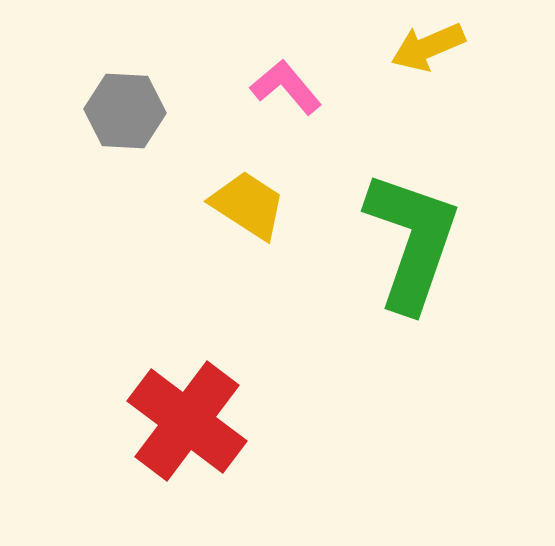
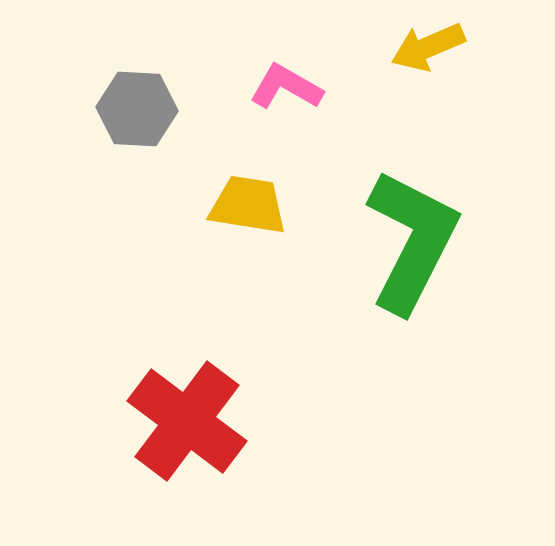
pink L-shape: rotated 20 degrees counterclockwise
gray hexagon: moved 12 px right, 2 px up
yellow trapezoid: rotated 24 degrees counterclockwise
green L-shape: rotated 8 degrees clockwise
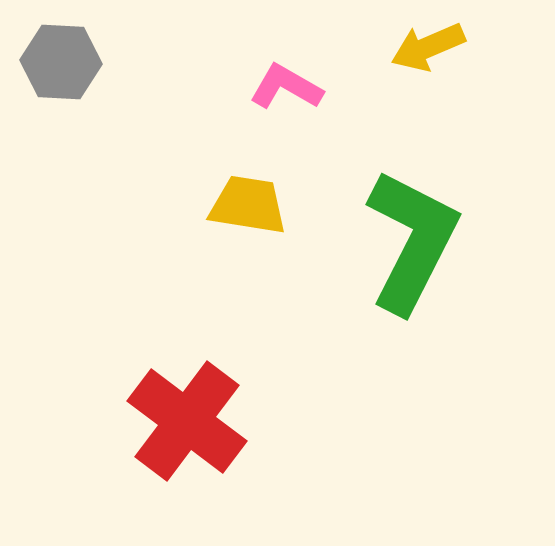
gray hexagon: moved 76 px left, 47 px up
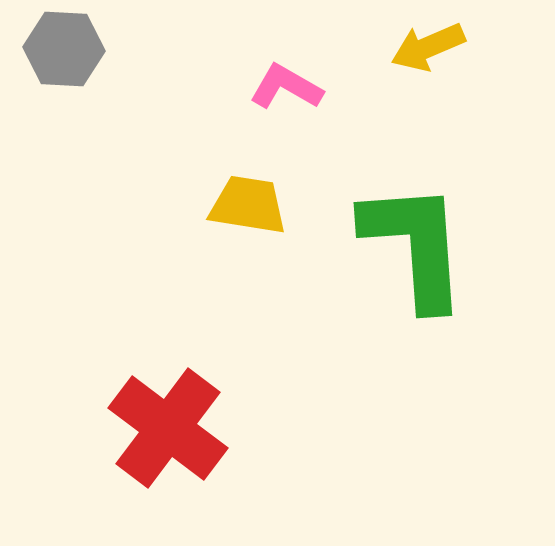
gray hexagon: moved 3 px right, 13 px up
green L-shape: moved 3 px right, 4 px down; rotated 31 degrees counterclockwise
red cross: moved 19 px left, 7 px down
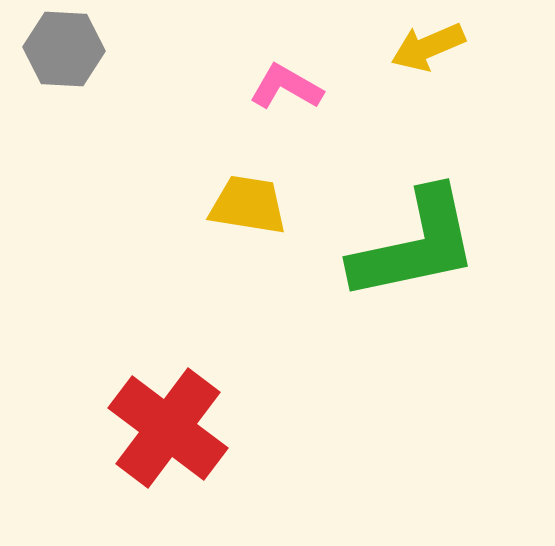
green L-shape: rotated 82 degrees clockwise
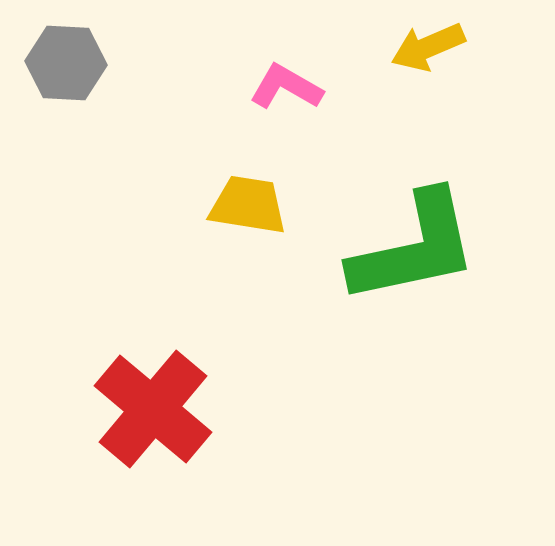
gray hexagon: moved 2 px right, 14 px down
green L-shape: moved 1 px left, 3 px down
red cross: moved 15 px left, 19 px up; rotated 3 degrees clockwise
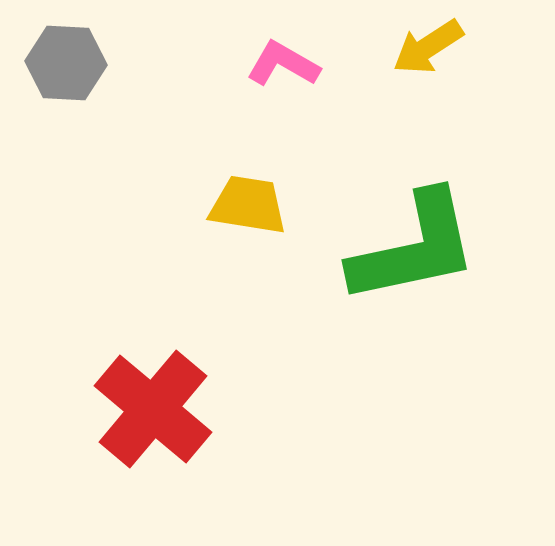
yellow arrow: rotated 10 degrees counterclockwise
pink L-shape: moved 3 px left, 23 px up
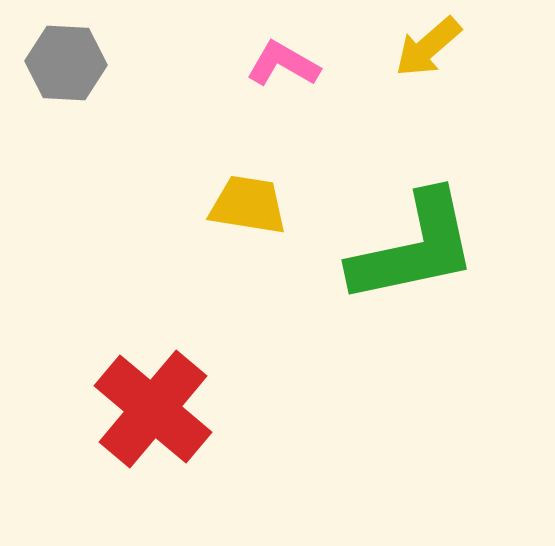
yellow arrow: rotated 8 degrees counterclockwise
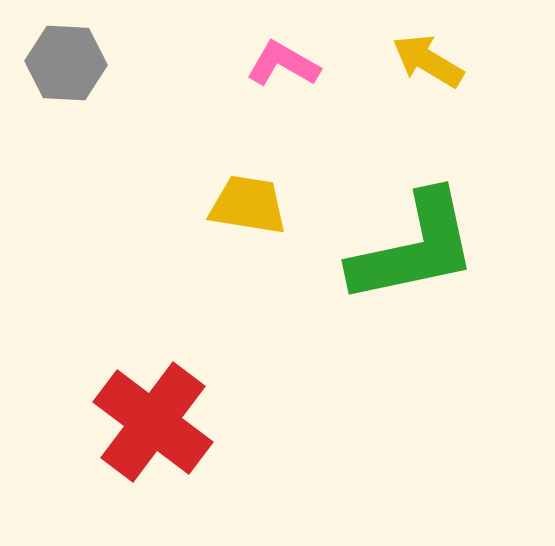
yellow arrow: moved 14 px down; rotated 72 degrees clockwise
red cross: moved 13 px down; rotated 3 degrees counterclockwise
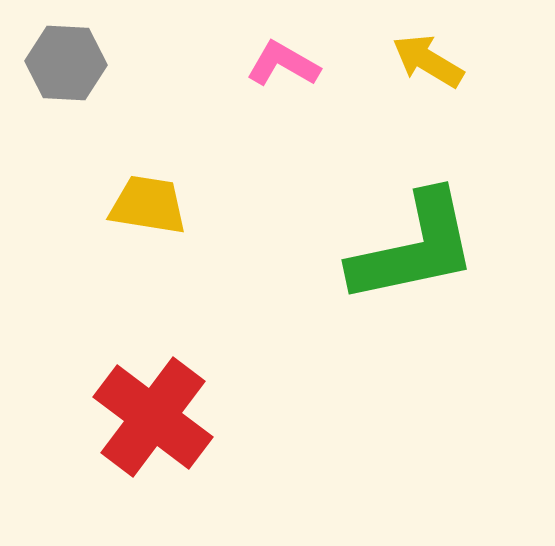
yellow trapezoid: moved 100 px left
red cross: moved 5 px up
